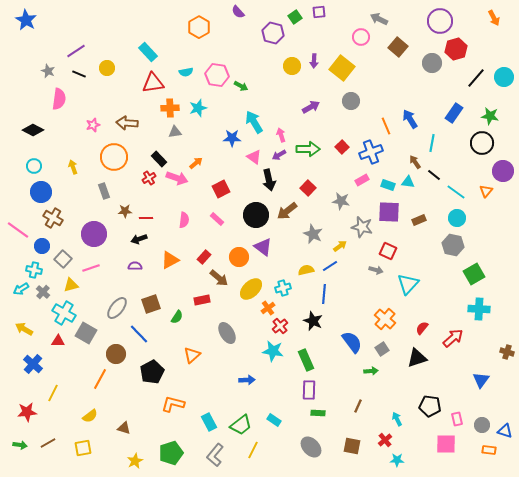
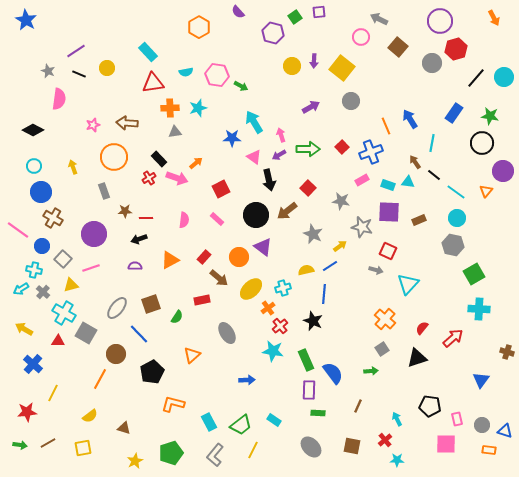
blue semicircle at (352, 342): moved 19 px left, 31 px down
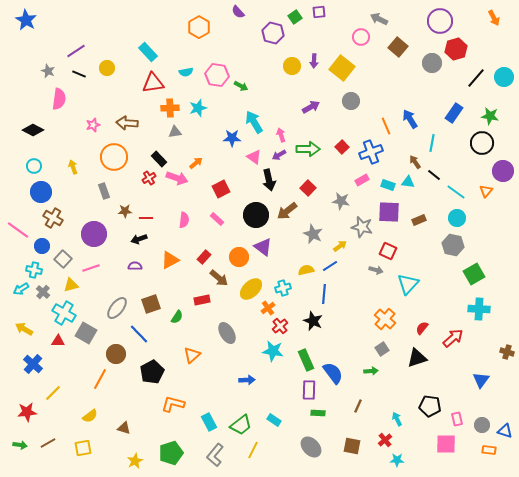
yellow line at (53, 393): rotated 18 degrees clockwise
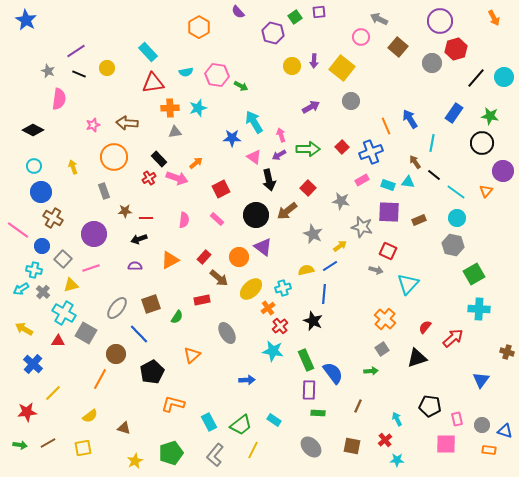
red semicircle at (422, 328): moved 3 px right, 1 px up
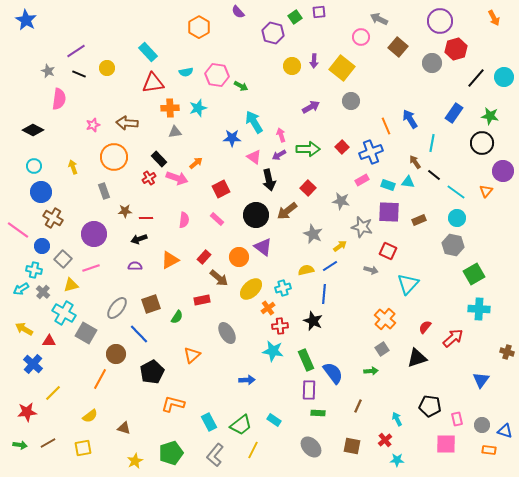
gray arrow at (376, 270): moved 5 px left
red cross at (280, 326): rotated 35 degrees clockwise
red triangle at (58, 341): moved 9 px left
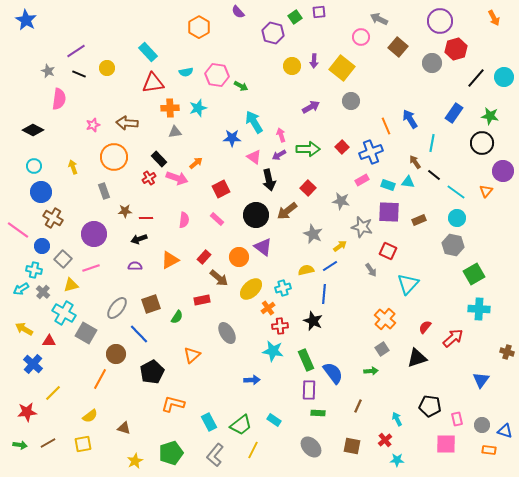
gray arrow at (371, 270): rotated 40 degrees clockwise
blue arrow at (247, 380): moved 5 px right
yellow square at (83, 448): moved 4 px up
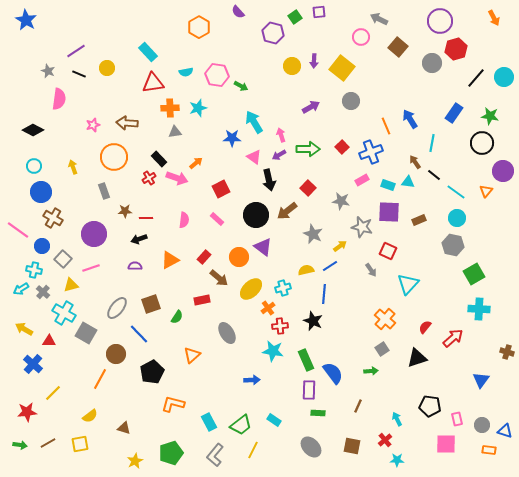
yellow square at (83, 444): moved 3 px left
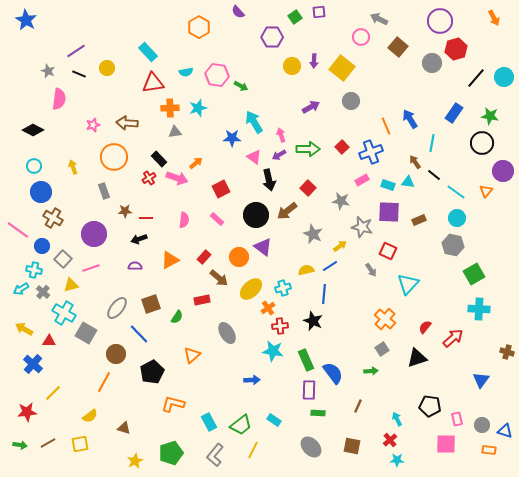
purple hexagon at (273, 33): moved 1 px left, 4 px down; rotated 15 degrees counterclockwise
orange line at (100, 379): moved 4 px right, 3 px down
red cross at (385, 440): moved 5 px right
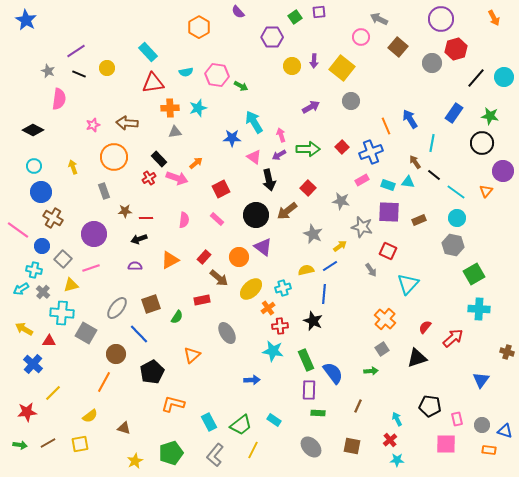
purple circle at (440, 21): moved 1 px right, 2 px up
cyan cross at (64, 313): moved 2 px left; rotated 25 degrees counterclockwise
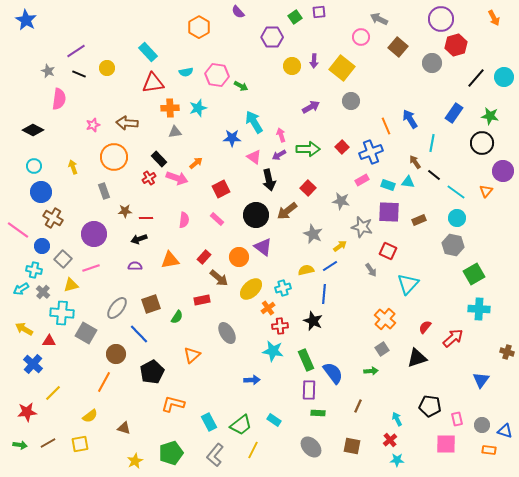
red hexagon at (456, 49): moved 4 px up
orange triangle at (170, 260): rotated 18 degrees clockwise
